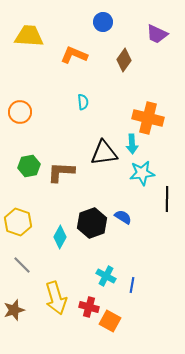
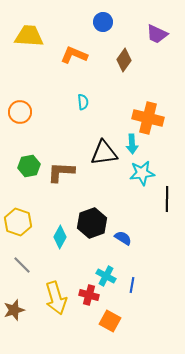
blue semicircle: moved 21 px down
red cross: moved 12 px up
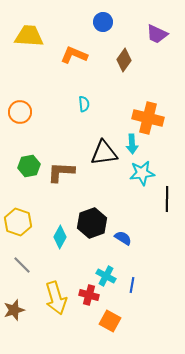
cyan semicircle: moved 1 px right, 2 px down
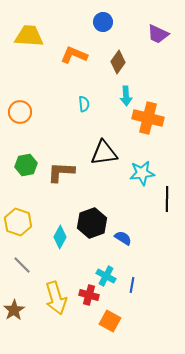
purple trapezoid: moved 1 px right
brown diamond: moved 6 px left, 2 px down
cyan arrow: moved 6 px left, 48 px up
green hexagon: moved 3 px left, 1 px up
brown star: rotated 15 degrees counterclockwise
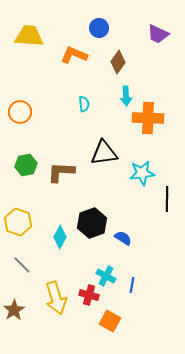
blue circle: moved 4 px left, 6 px down
orange cross: rotated 12 degrees counterclockwise
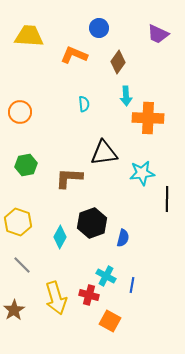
brown L-shape: moved 8 px right, 6 px down
blue semicircle: rotated 72 degrees clockwise
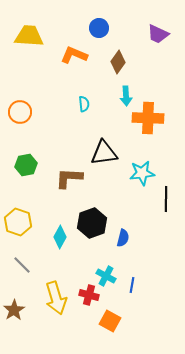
black line: moved 1 px left
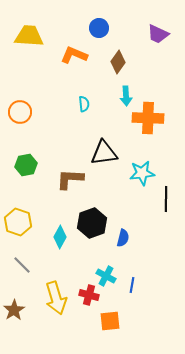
brown L-shape: moved 1 px right, 1 px down
orange square: rotated 35 degrees counterclockwise
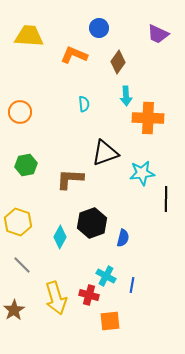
black triangle: moved 1 px right; rotated 12 degrees counterclockwise
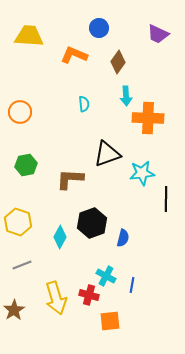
black triangle: moved 2 px right, 1 px down
gray line: rotated 66 degrees counterclockwise
